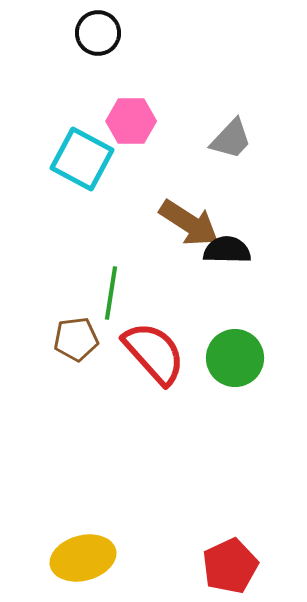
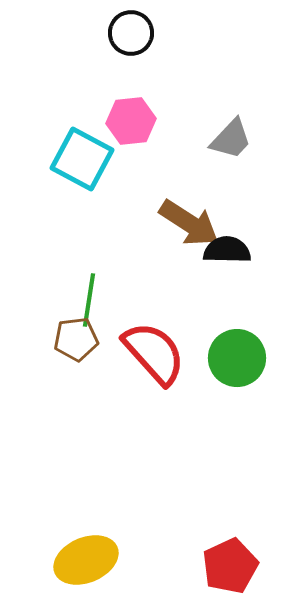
black circle: moved 33 px right
pink hexagon: rotated 6 degrees counterclockwise
green line: moved 22 px left, 7 px down
green circle: moved 2 px right
yellow ellipse: moved 3 px right, 2 px down; rotated 8 degrees counterclockwise
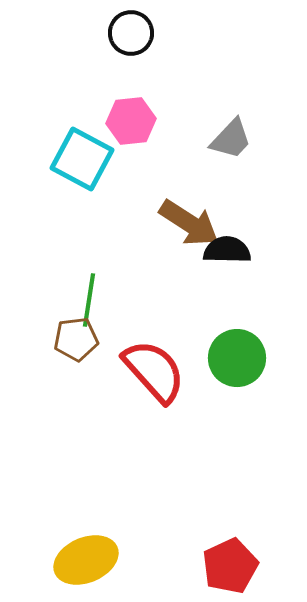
red semicircle: moved 18 px down
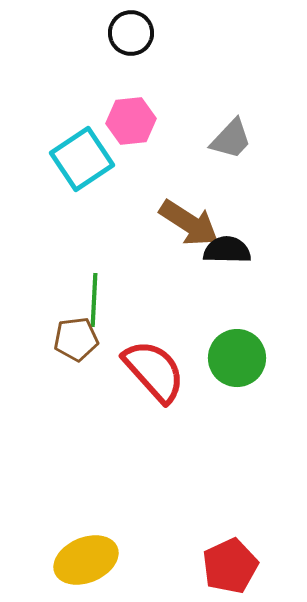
cyan square: rotated 28 degrees clockwise
green line: moved 5 px right; rotated 6 degrees counterclockwise
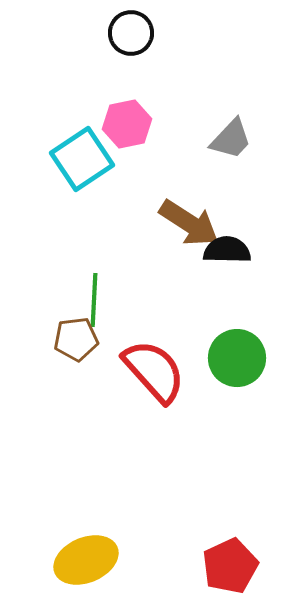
pink hexagon: moved 4 px left, 3 px down; rotated 6 degrees counterclockwise
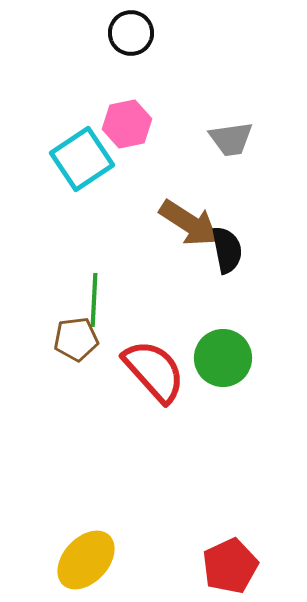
gray trapezoid: rotated 39 degrees clockwise
black semicircle: rotated 78 degrees clockwise
green circle: moved 14 px left
yellow ellipse: rotated 24 degrees counterclockwise
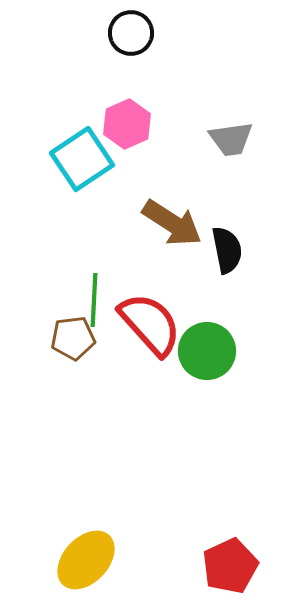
pink hexagon: rotated 12 degrees counterclockwise
brown arrow: moved 17 px left
brown pentagon: moved 3 px left, 1 px up
green circle: moved 16 px left, 7 px up
red semicircle: moved 4 px left, 47 px up
